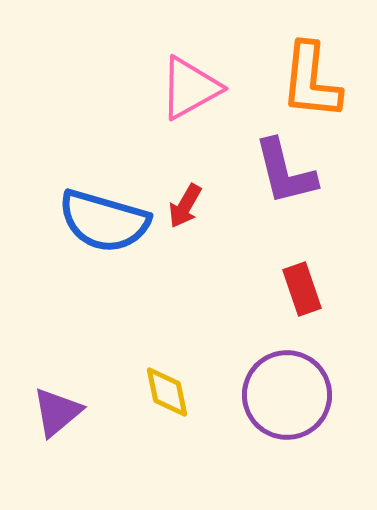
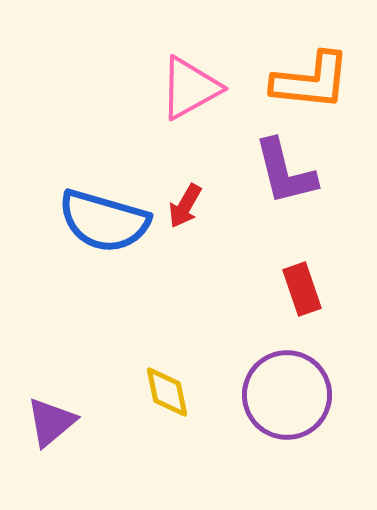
orange L-shape: rotated 90 degrees counterclockwise
purple triangle: moved 6 px left, 10 px down
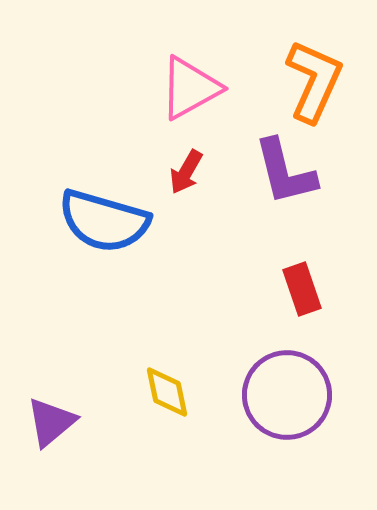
orange L-shape: moved 3 px right; rotated 72 degrees counterclockwise
red arrow: moved 1 px right, 34 px up
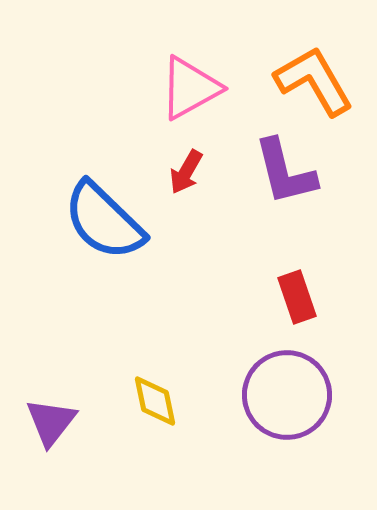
orange L-shape: rotated 54 degrees counterclockwise
blue semicircle: rotated 28 degrees clockwise
red rectangle: moved 5 px left, 8 px down
yellow diamond: moved 12 px left, 9 px down
purple triangle: rotated 12 degrees counterclockwise
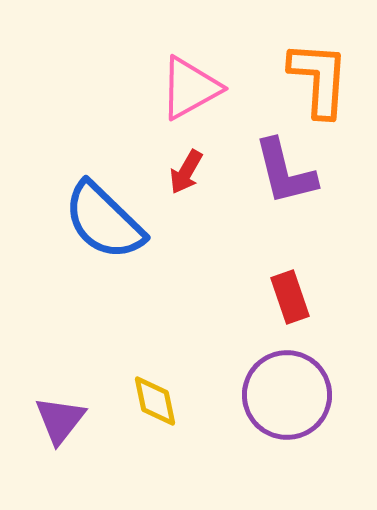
orange L-shape: moved 5 px right, 2 px up; rotated 34 degrees clockwise
red rectangle: moved 7 px left
purple triangle: moved 9 px right, 2 px up
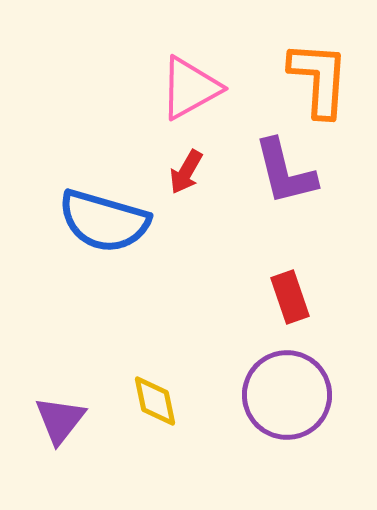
blue semicircle: rotated 28 degrees counterclockwise
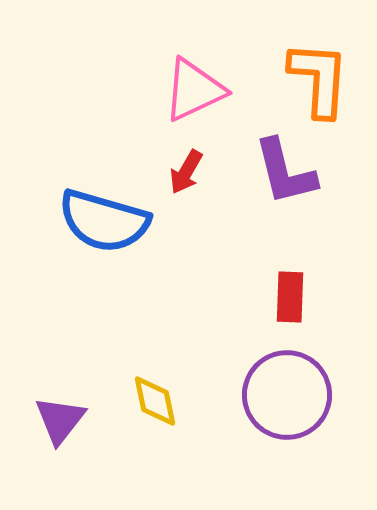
pink triangle: moved 4 px right, 2 px down; rotated 4 degrees clockwise
red rectangle: rotated 21 degrees clockwise
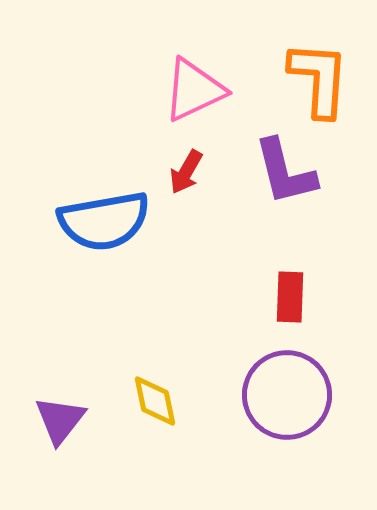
blue semicircle: rotated 26 degrees counterclockwise
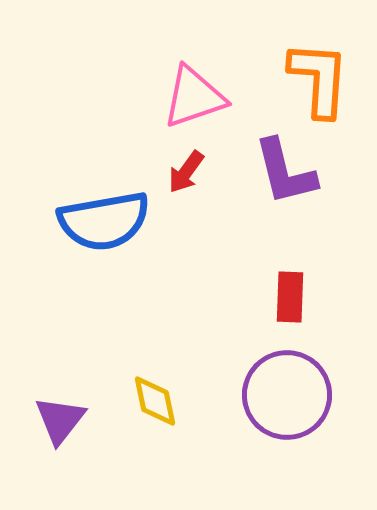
pink triangle: moved 7 px down; rotated 6 degrees clockwise
red arrow: rotated 6 degrees clockwise
